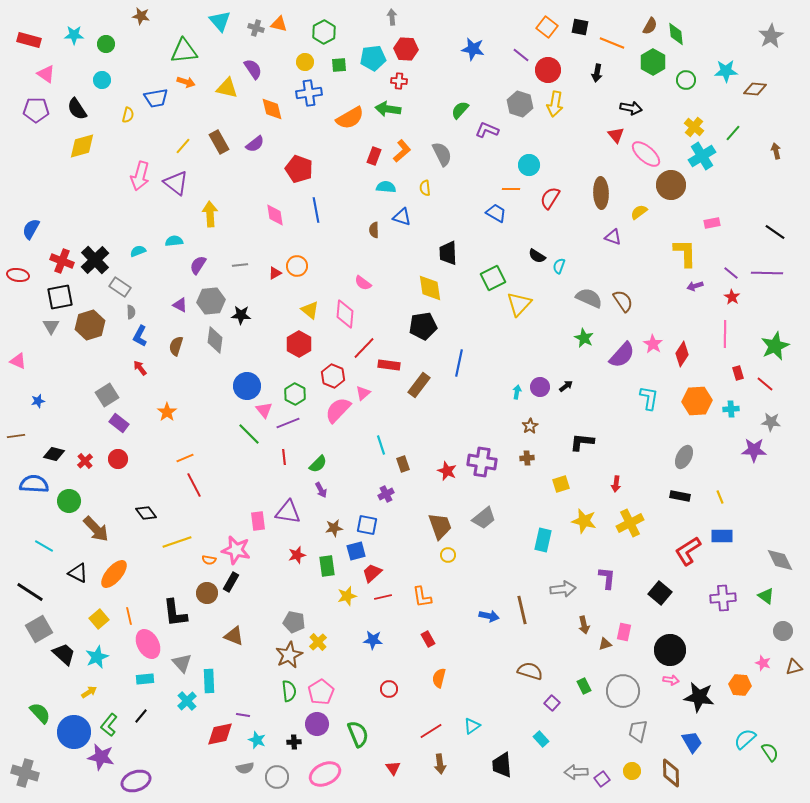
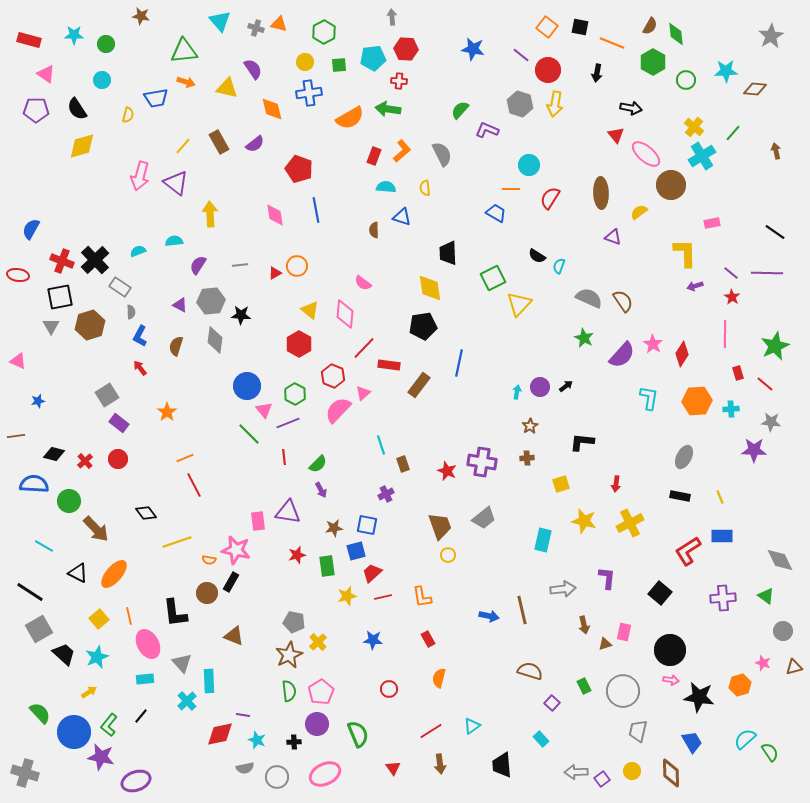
orange hexagon at (740, 685): rotated 20 degrees counterclockwise
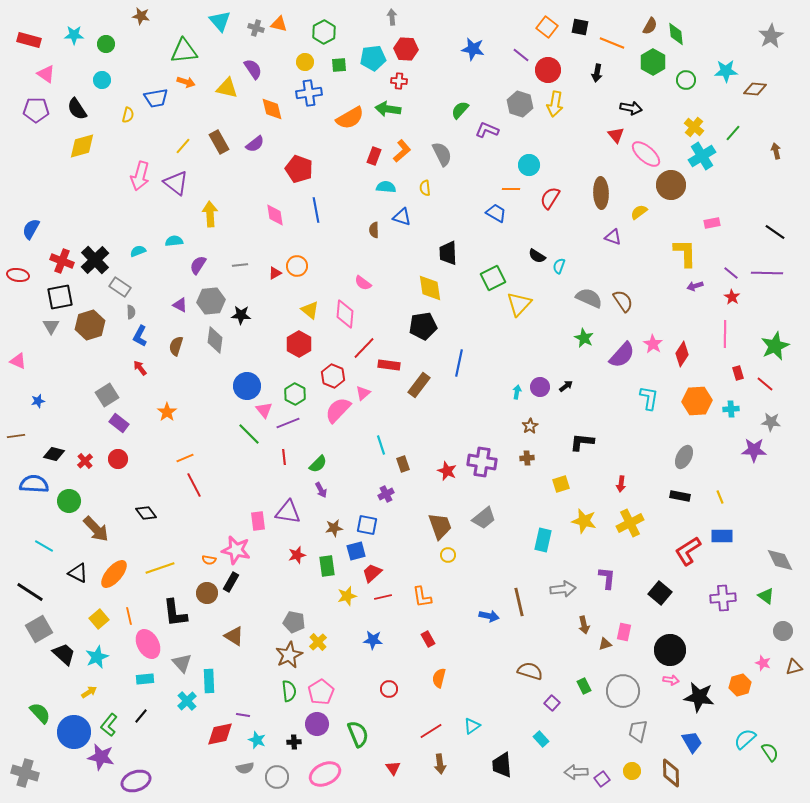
red arrow at (616, 484): moved 5 px right
yellow line at (177, 542): moved 17 px left, 26 px down
brown line at (522, 610): moved 3 px left, 8 px up
brown triangle at (234, 636): rotated 10 degrees clockwise
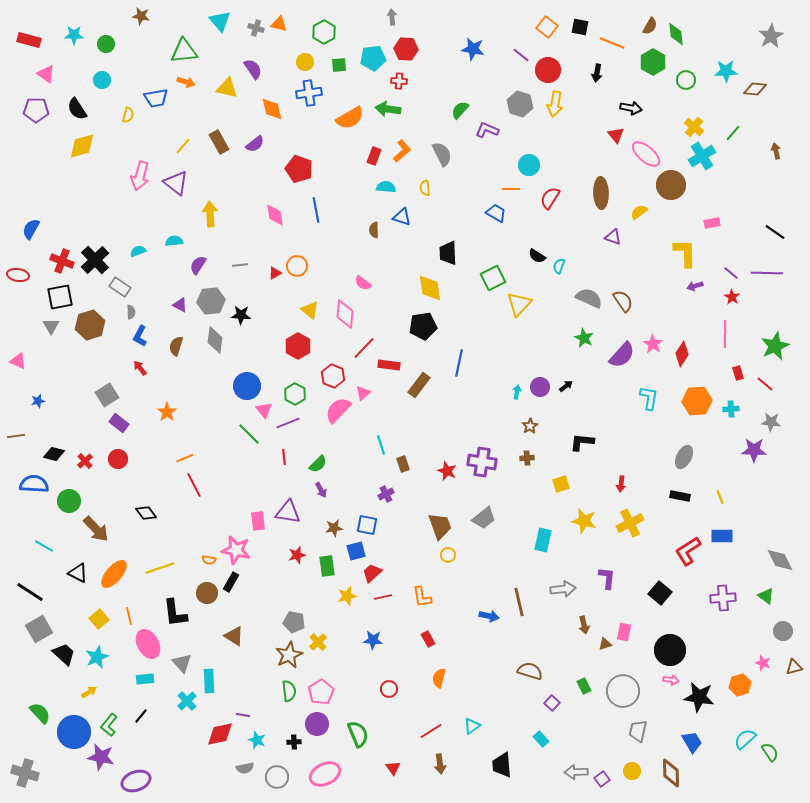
red hexagon at (299, 344): moved 1 px left, 2 px down
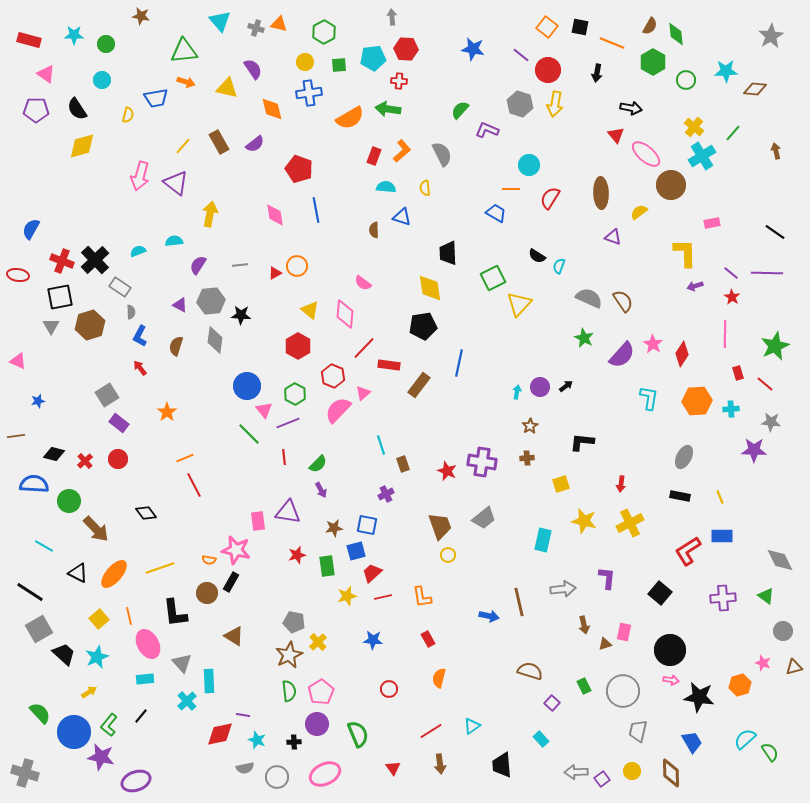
yellow arrow at (210, 214): rotated 15 degrees clockwise
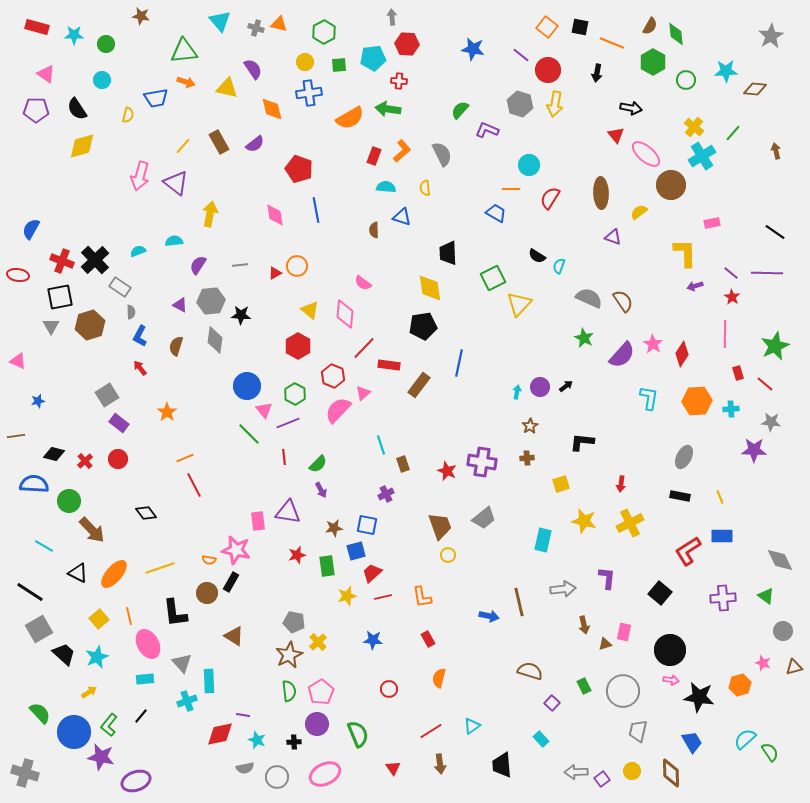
red rectangle at (29, 40): moved 8 px right, 13 px up
red hexagon at (406, 49): moved 1 px right, 5 px up
brown arrow at (96, 529): moved 4 px left, 1 px down
cyan cross at (187, 701): rotated 24 degrees clockwise
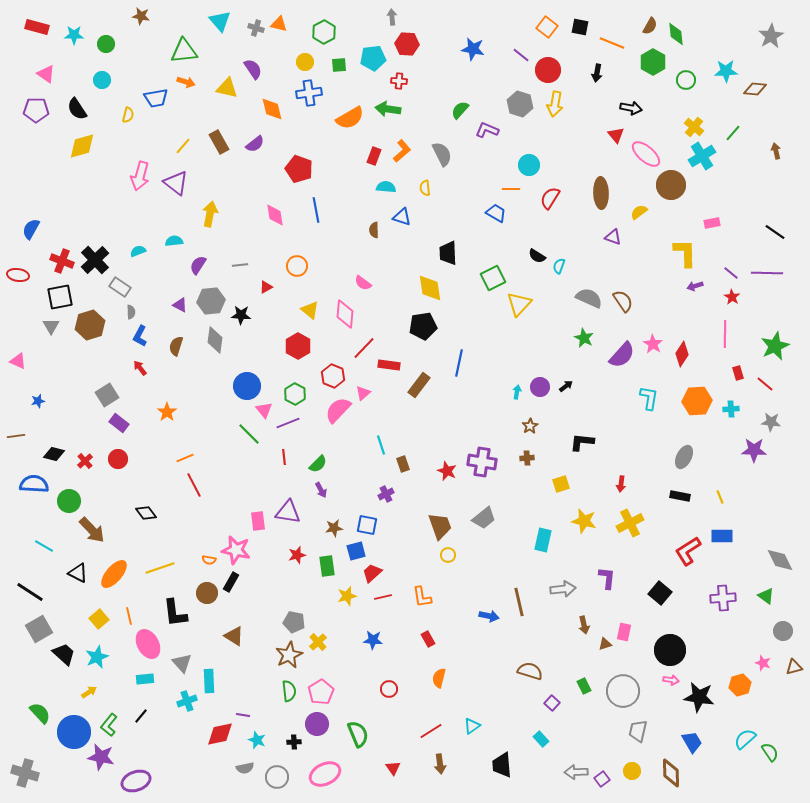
red triangle at (275, 273): moved 9 px left, 14 px down
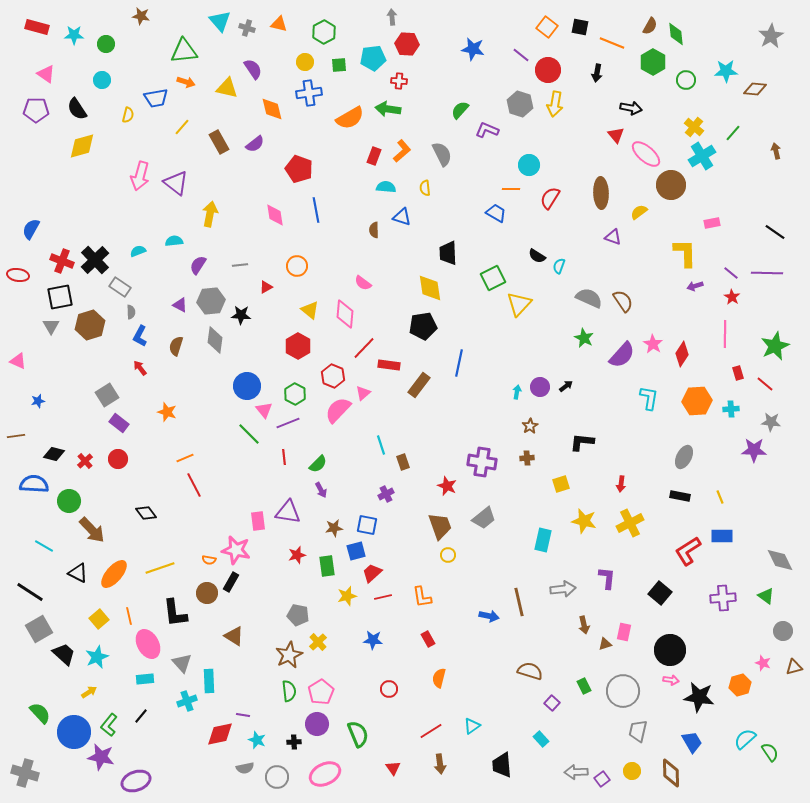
gray cross at (256, 28): moved 9 px left
yellow line at (183, 146): moved 1 px left, 19 px up
orange star at (167, 412): rotated 18 degrees counterclockwise
brown rectangle at (403, 464): moved 2 px up
red star at (447, 471): moved 15 px down
gray pentagon at (294, 622): moved 4 px right, 7 px up
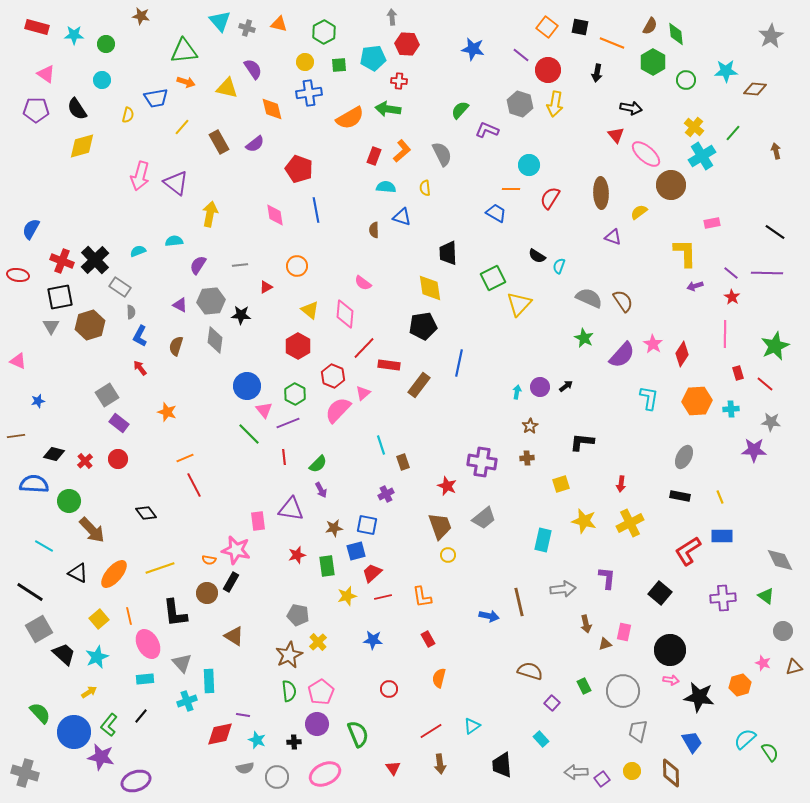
purple triangle at (288, 512): moved 3 px right, 3 px up
brown arrow at (584, 625): moved 2 px right, 1 px up
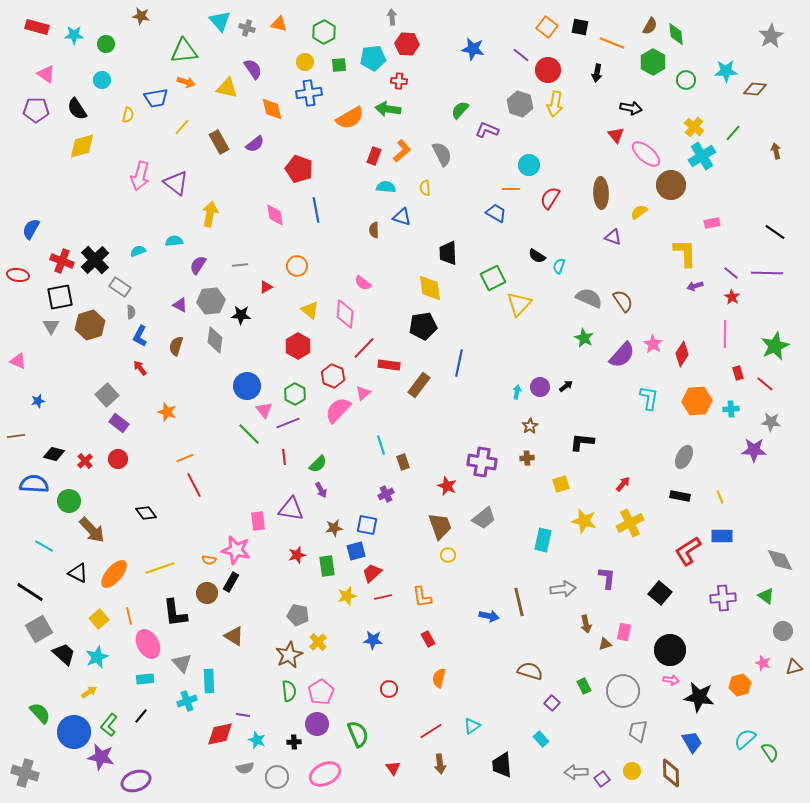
gray square at (107, 395): rotated 10 degrees counterclockwise
red arrow at (621, 484): moved 2 px right; rotated 147 degrees counterclockwise
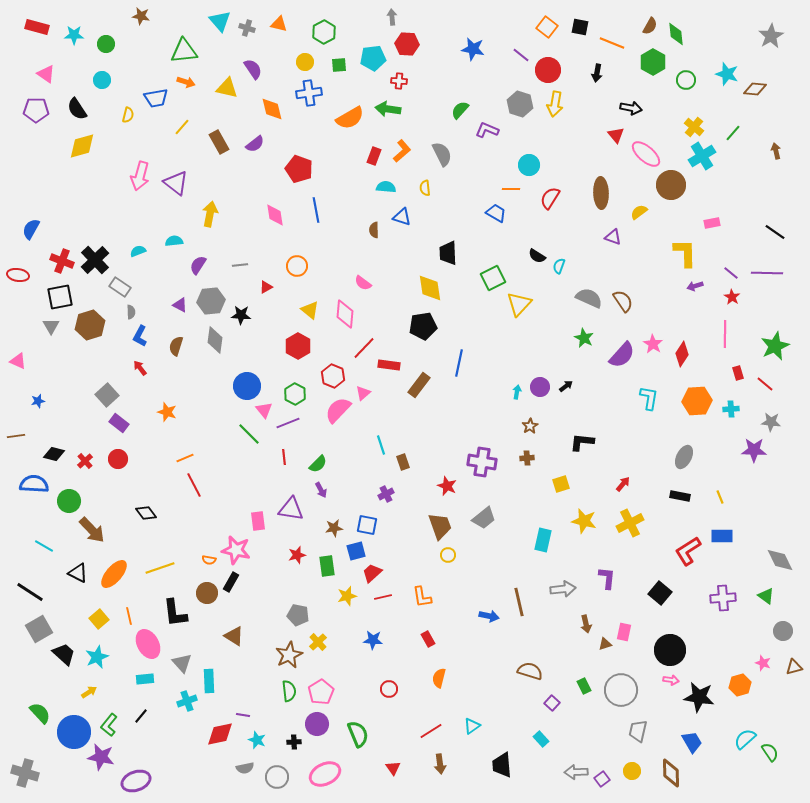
cyan star at (726, 71): moved 1 px right, 3 px down; rotated 20 degrees clockwise
gray circle at (623, 691): moved 2 px left, 1 px up
